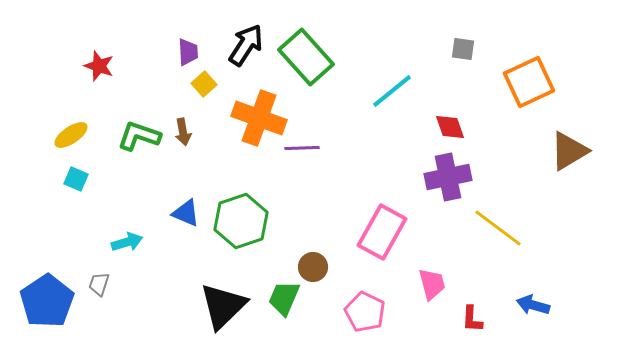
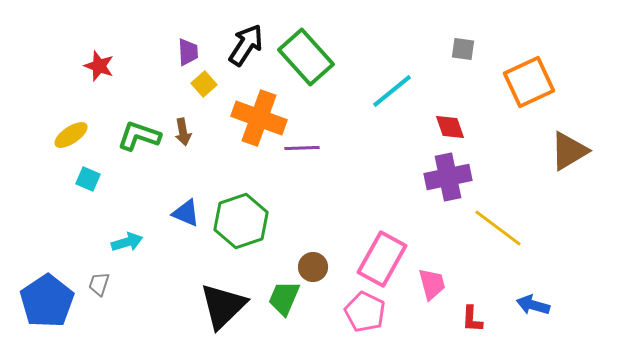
cyan square: moved 12 px right
pink rectangle: moved 27 px down
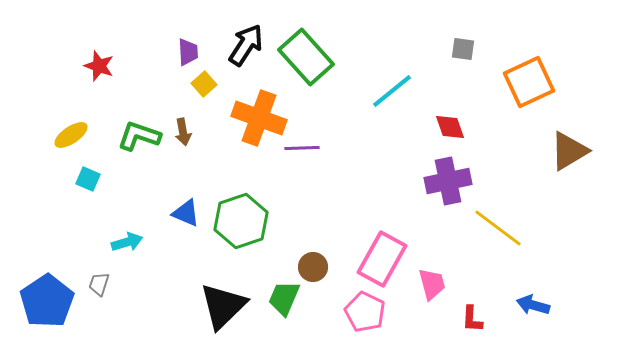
purple cross: moved 4 px down
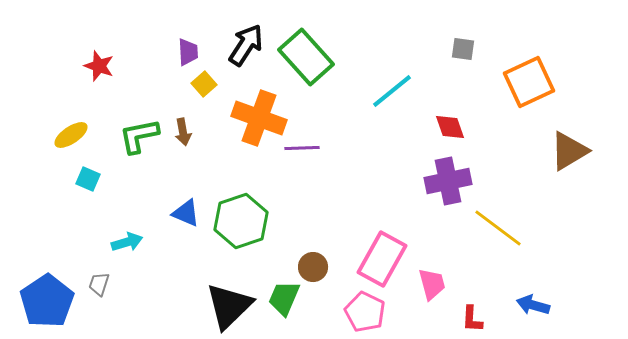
green L-shape: rotated 30 degrees counterclockwise
black triangle: moved 6 px right
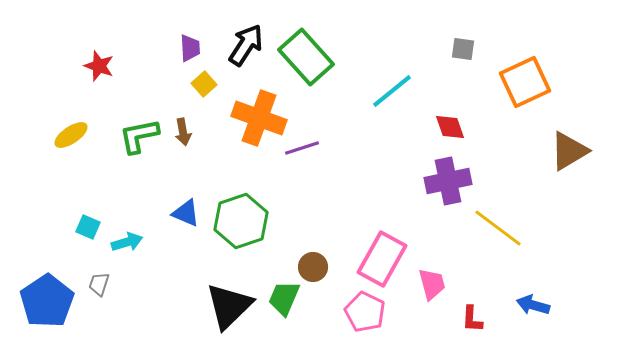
purple trapezoid: moved 2 px right, 4 px up
orange square: moved 4 px left
purple line: rotated 16 degrees counterclockwise
cyan square: moved 48 px down
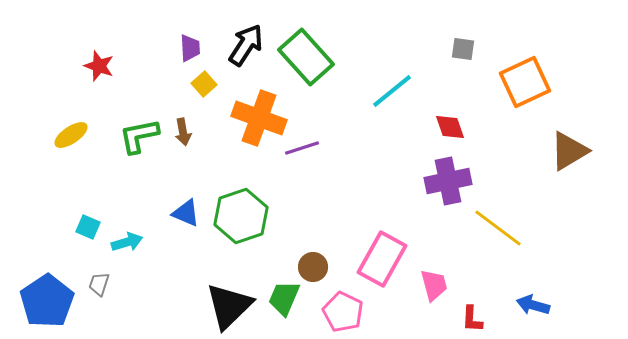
green hexagon: moved 5 px up
pink trapezoid: moved 2 px right, 1 px down
pink pentagon: moved 22 px left
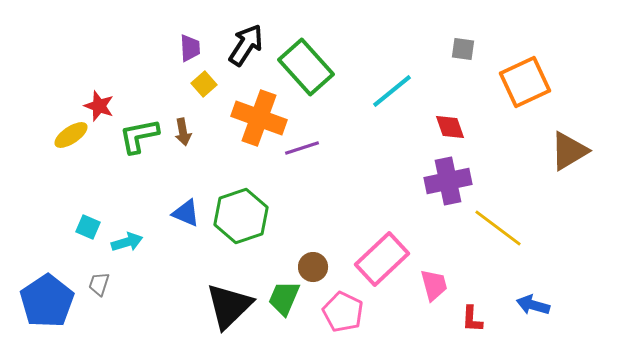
green rectangle: moved 10 px down
red star: moved 40 px down
pink rectangle: rotated 18 degrees clockwise
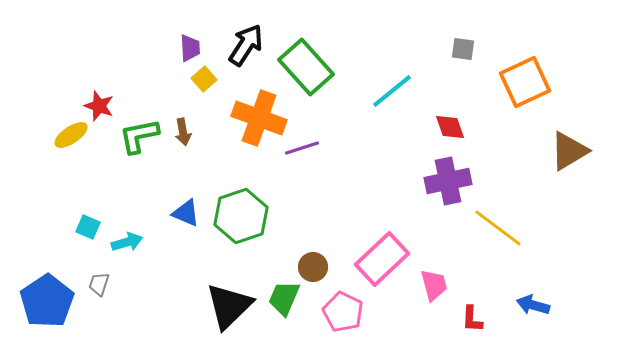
yellow square: moved 5 px up
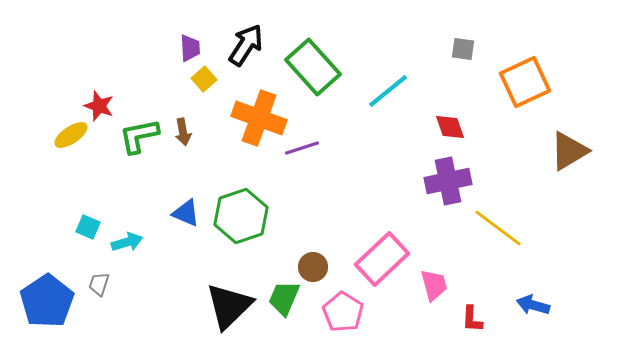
green rectangle: moved 7 px right
cyan line: moved 4 px left
pink pentagon: rotated 6 degrees clockwise
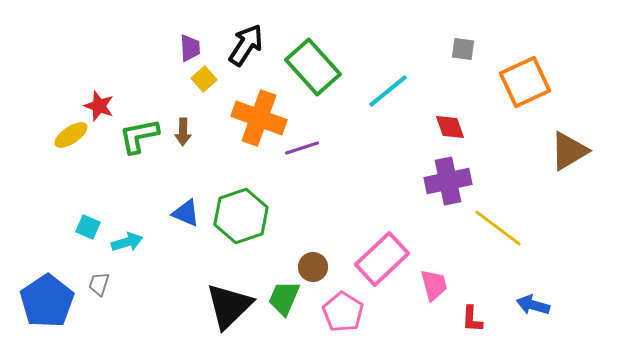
brown arrow: rotated 12 degrees clockwise
